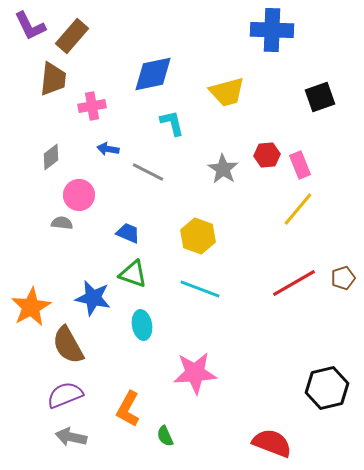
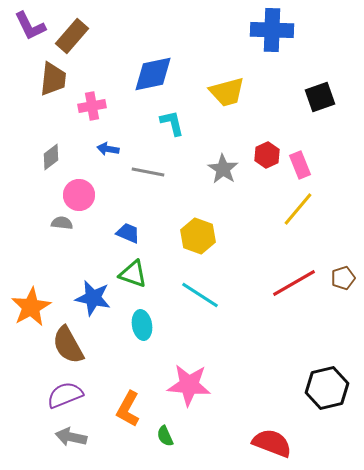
red hexagon: rotated 20 degrees counterclockwise
gray line: rotated 16 degrees counterclockwise
cyan line: moved 6 px down; rotated 12 degrees clockwise
pink star: moved 6 px left, 12 px down; rotated 9 degrees clockwise
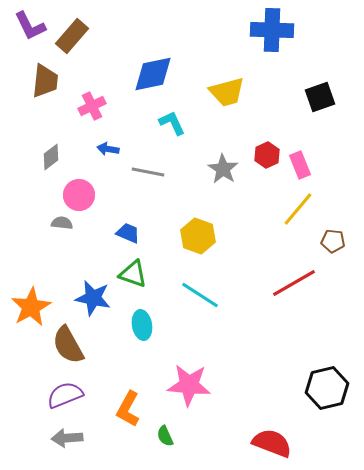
brown trapezoid: moved 8 px left, 2 px down
pink cross: rotated 16 degrees counterclockwise
cyan L-shape: rotated 12 degrees counterclockwise
brown pentagon: moved 10 px left, 37 px up; rotated 25 degrees clockwise
gray arrow: moved 4 px left, 1 px down; rotated 16 degrees counterclockwise
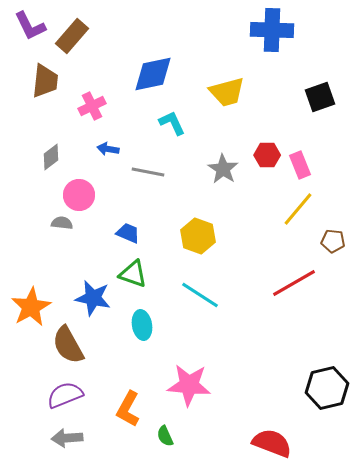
red hexagon: rotated 25 degrees clockwise
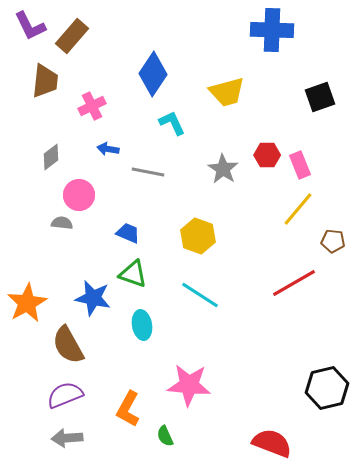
blue diamond: rotated 45 degrees counterclockwise
orange star: moved 4 px left, 4 px up
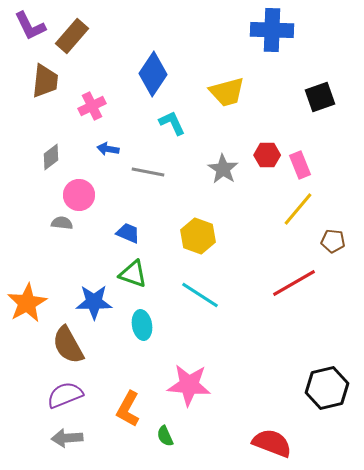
blue star: moved 1 px right, 4 px down; rotated 12 degrees counterclockwise
